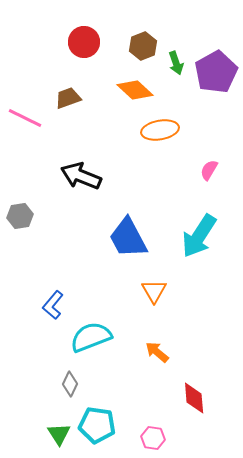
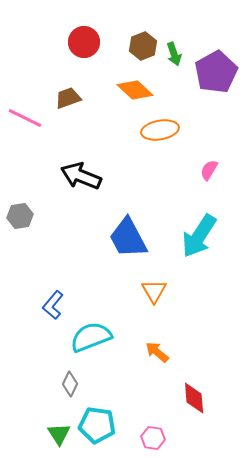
green arrow: moved 2 px left, 9 px up
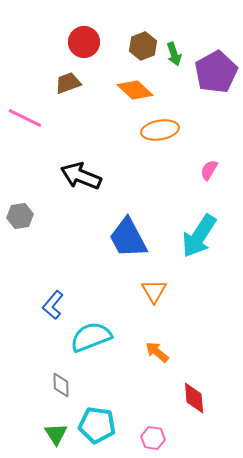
brown trapezoid: moved 15 px up
gray diamond: moved 9 px left, 1 px down; rotated 25 degrees counterclockwise
green triangle: moved 3 px left
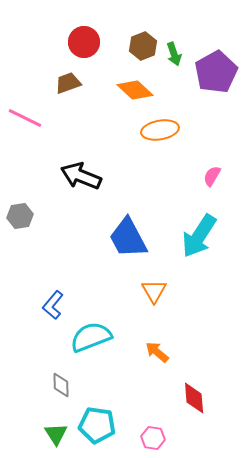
pink semicircle: moved 3 px right, 6 px down
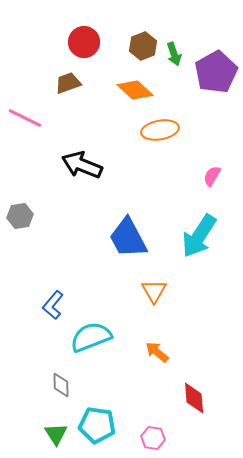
black arrow: moved 1 px right, 11 px up
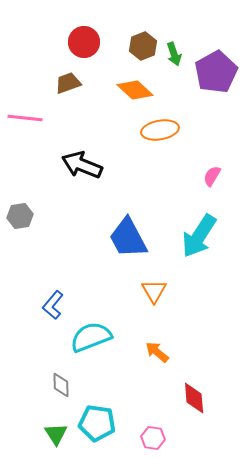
pink line: rotated 20 degrees counterclockwise
cyan pentagon: moved 2 px up
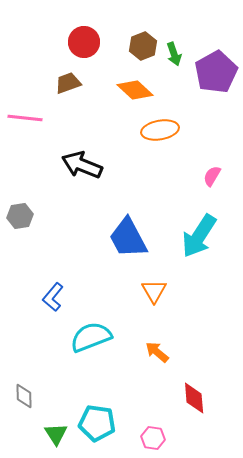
blue L-shape: moved 8 px up
gray diamond: moved 37 px left, 11 px down
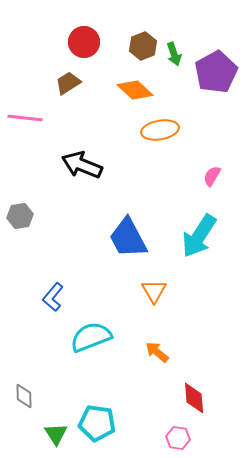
brown trapezoid: rotated 12 degrees counterclockwise
pink hexagon: moved 25 px right
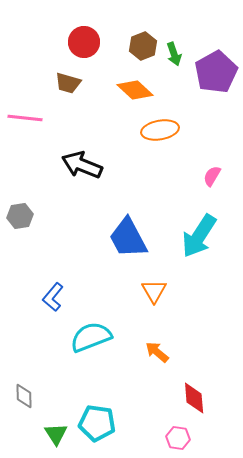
brown trapezoid: rotated 132 degrees counterclockwise
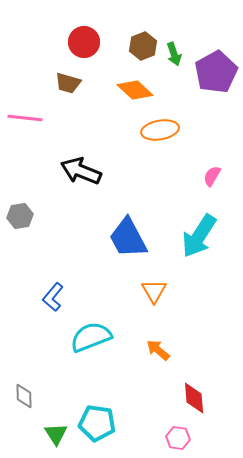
black arrow: moved 1 px left, 6 px down
orange arrow: moved 1 px right, 2 px up
